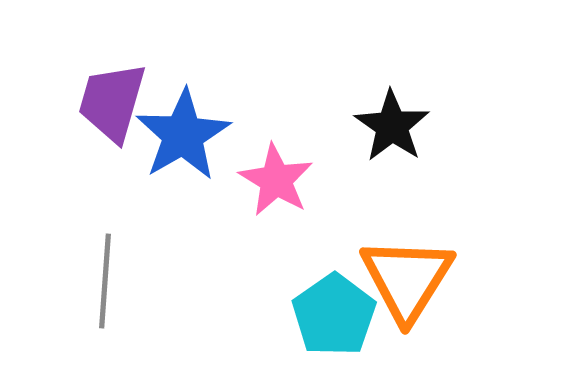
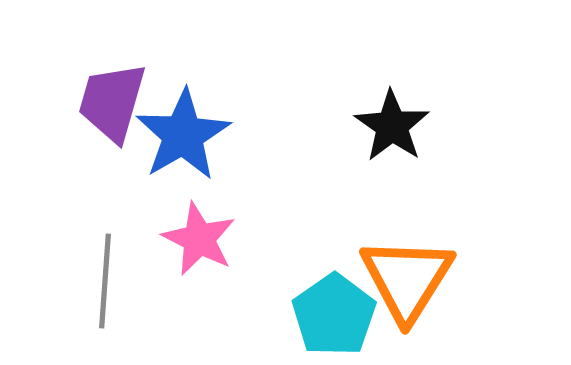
pink star: moved 77 px left, 59 px down; rotated 4 degrees counterclockwise
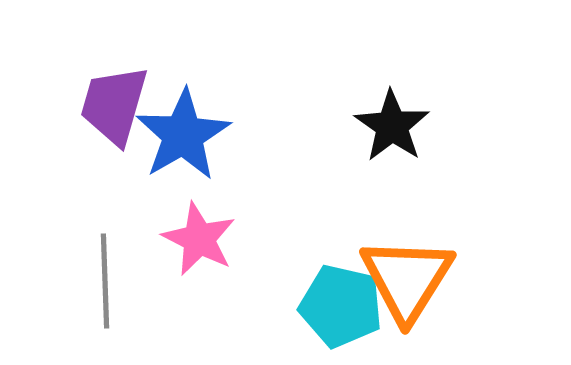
purple trapezoid: moved 2 px right, 3 px down
gray line: rotated 6 degrees counterclockwise
cyan pentagon: moved 7 px right, 9 px up; rotated 24 degrees counterclockwise
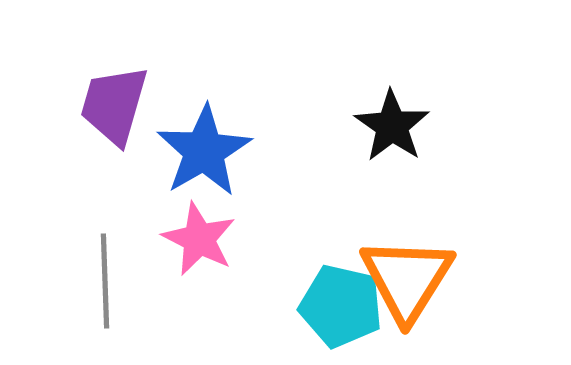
blue star: moved 21 px right, 16 px down
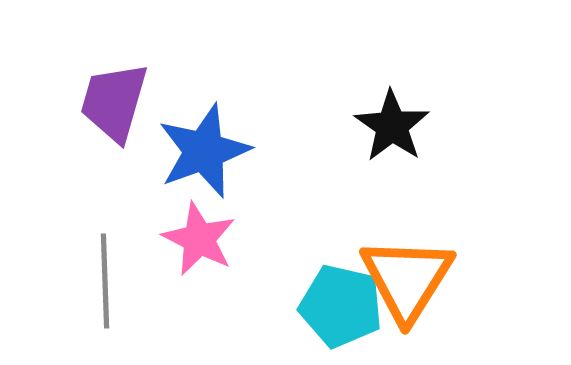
purple trapezoid: moved 3 px up
blue star: rotated 10 degrees clockwise
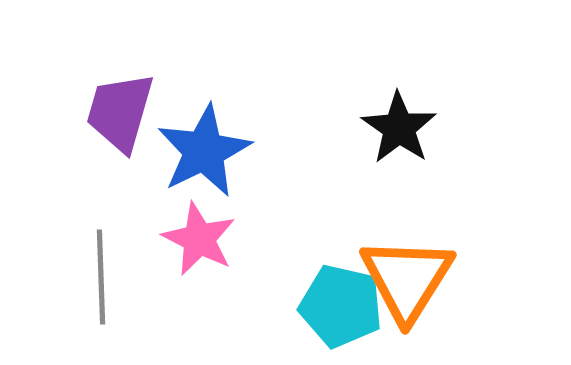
purple trapezoid: moved 6 px right, 10 px down
black star: moved 7 px right, 2 px down
blue star: rotated 6 degrees counterclockwise
gray line: moved 4 px left, 4 px up
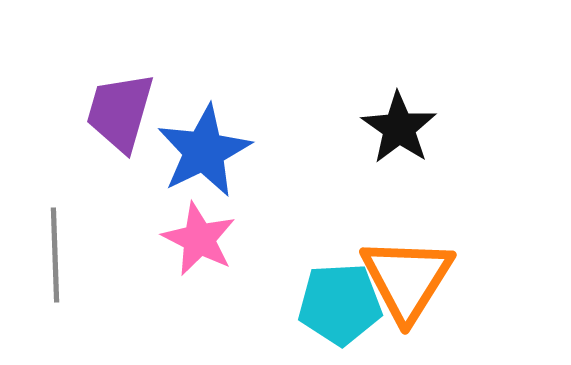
gray line: moved 46 px left, 22 px up
cyan pentagon: moved 1 px left, 2 px up; rotated 16 degrees counterclockwise
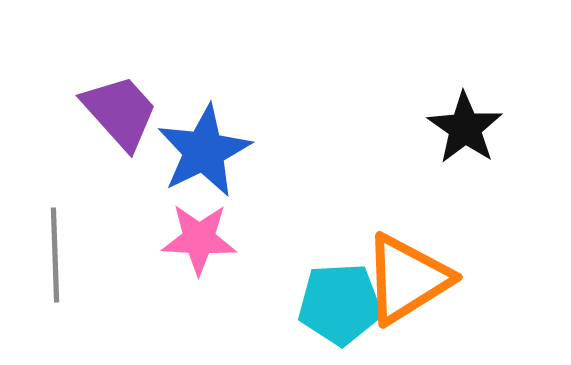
purple trapezoid: rotated 122 degrees clockwise
black star: moved 66 px right
pink star: rotated 24 degrees counterclockwise
orange triangle: rotated 26 degrees clockwise
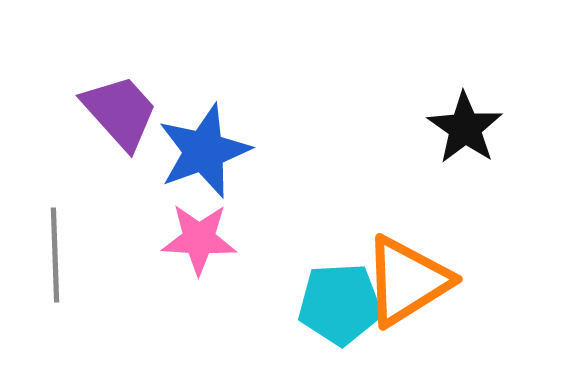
blue star: rotated 6 degrees clockwise
orange triangle: moved 2 px down
